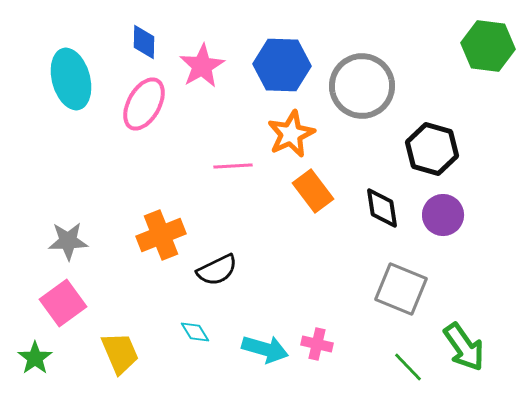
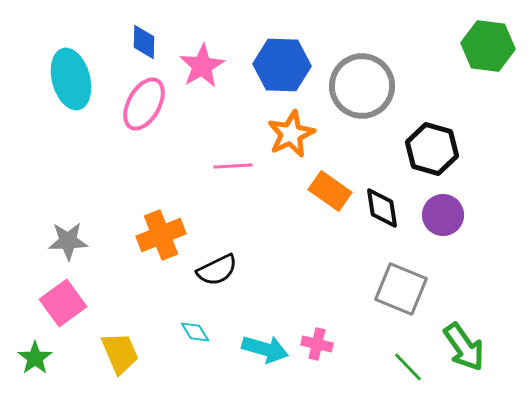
orange rectangle: moved 17 px right; rotated 18 degrees counterclockwise
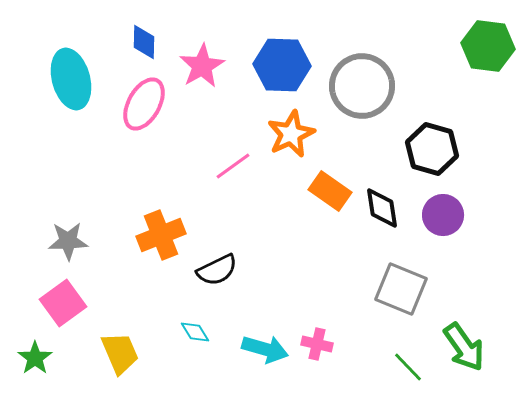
pink line: rotated 33 degrees counterclockwise
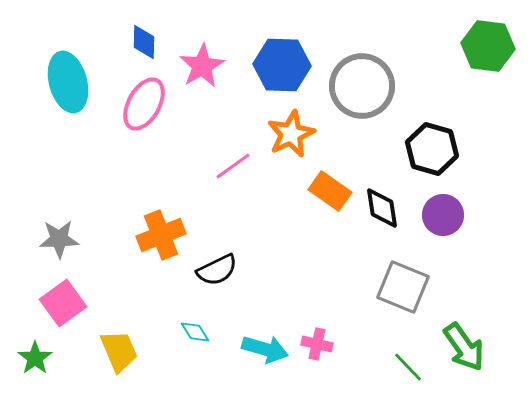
cyan ellipse: moved 3 px left, 3 px down
gray star: moved 9 px left, 2 px up
gray square: moved 2 px right, 2 px up
yellow trapezoid: moved 1 px left, 2 px up
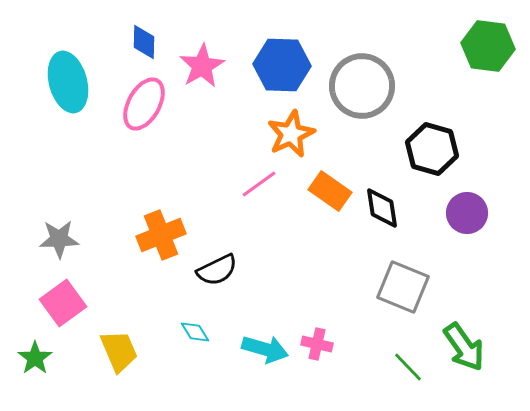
pink line: moved 26 px right, 18 px down
purple circle: moved 24 px right, 2 px up
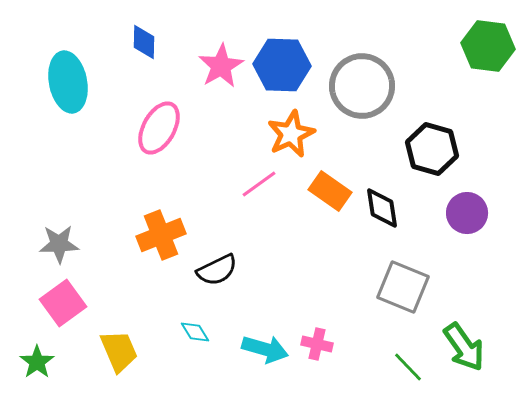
pink star: moved 19 px right
cyan ellipse: rotated 4 degrees clockwise
pink ellipse: moved 15 px right, 24 px down
gray star: moved 5 px down
green star: moved 2 px right, 4 px down
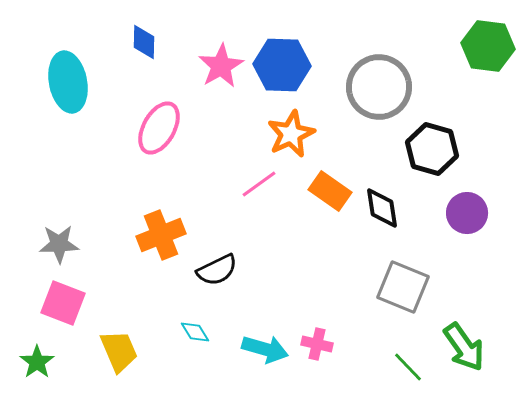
gray circle: moved 17 px right, 1 px down
pink square: rotated 33 degrees counterclockwise
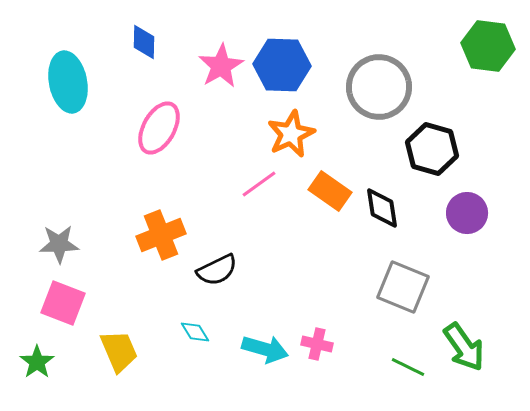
green line: rotated 20 degrees counterclockwise
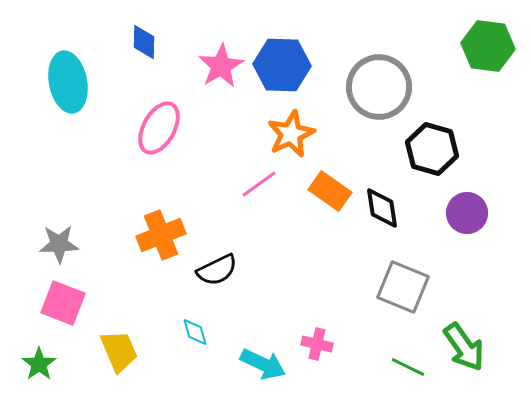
cyan diamond: rotated 16 degrees clockwise
cyan arrow: moved 2 px left, 15 px down; rotated 9 degrees clockwise
green star: moved 2 px right, 2 px down
